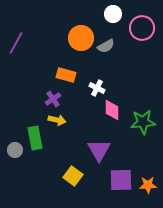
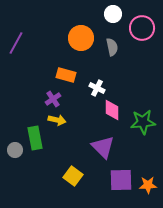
gray semicircle: moved 6 px right, 1 px down; rotated 72 degrees counterclockwise
purple triangle: moved 4 px right, 3 px up; rotated 15 degrees counterclockwise
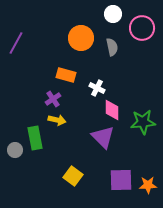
purple triangle: moved 10 px up
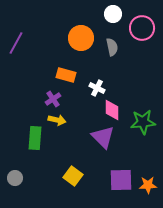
green rectangle: rotated 15 degrees clockwise
gray circle: moved 28 px down
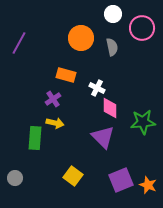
purple line: moved 3 px right
pink diamond: moved 2 px left, 2 px up
yellow arrow: moved 2 px left, 3 px down
purple square: rotated 20 degrees counterclockwise
orange star: rotated 24 degrees clockwise
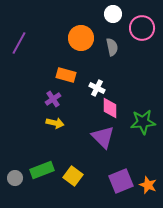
green rectangle: moved 7 px right, 32 px down; rotated 65 degrees clockwise
purple square: moved 1 px down
